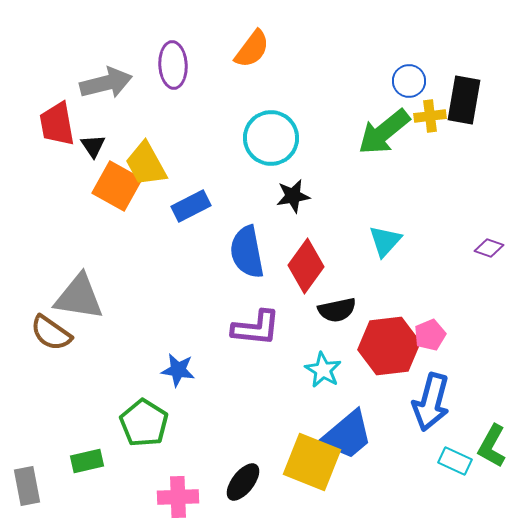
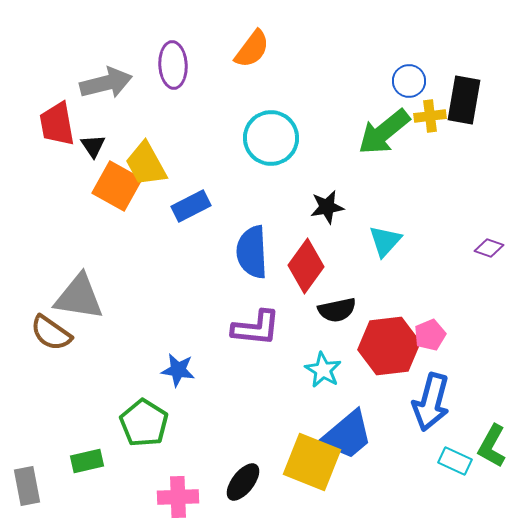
black star: moved 34 px right, 11 px down
blue semicircle: moved 5 px right; rotated 8 degrees clockwise
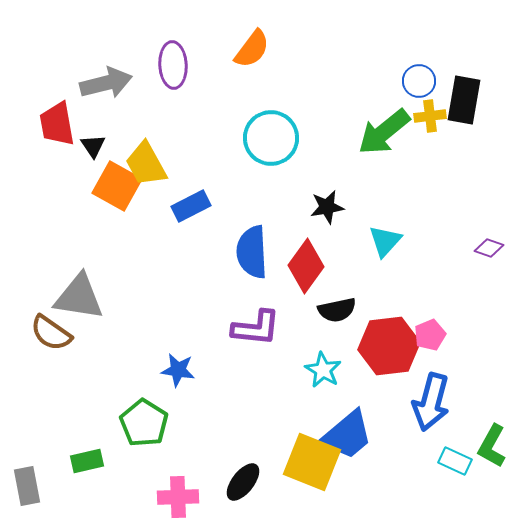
blue circle: moved 10 px right
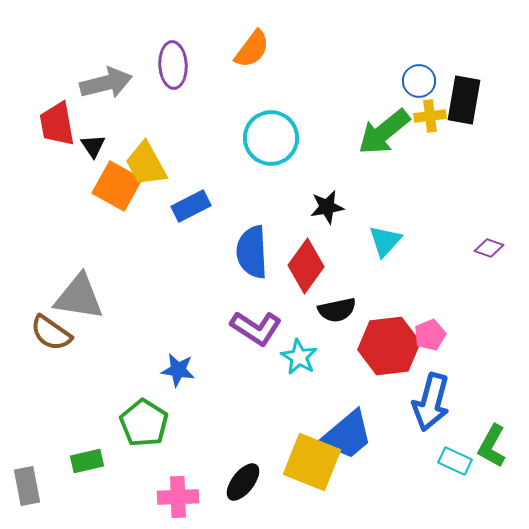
purple L-shape: rotated 27 degrees clockwise
cyan star: moved 24 px left, 13 px up
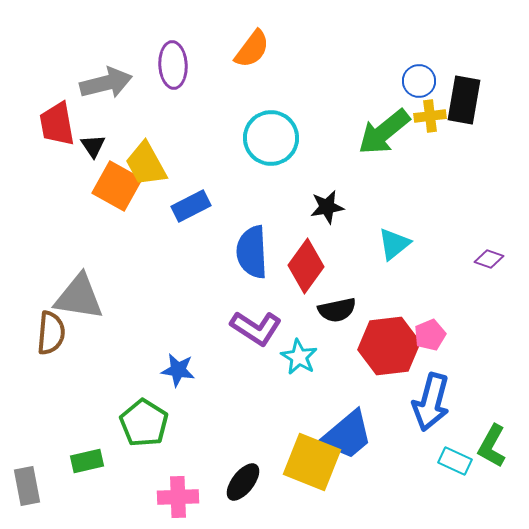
cyan triangle: moved 9 px right, 3 px down; rotated 9 degrees clockwise
purple diamond: moved 11 px down
brown semicircle: rotated 120 degrees counterclockwise
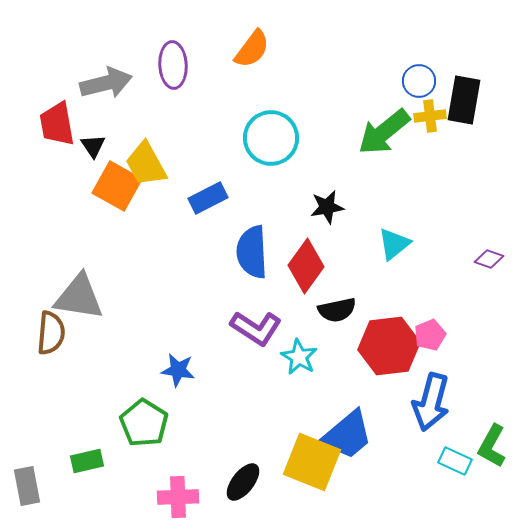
blue rectangle: moved 17 px right, 8 px up
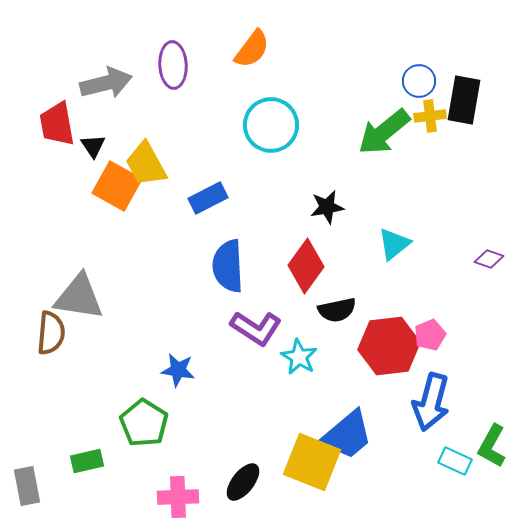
cyan circle: moved 13 px up
blue semicircle: moved 24 px left, 14 px down
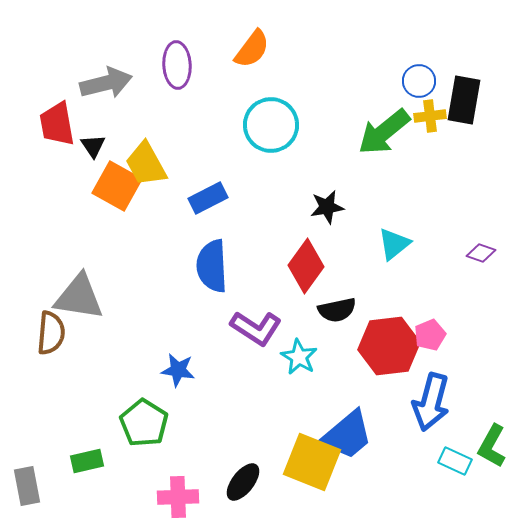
purple ellipse: moved 4 px right
purple diamond: moved 8 px left, 6 px up
blue semicircle: moved 16 px left
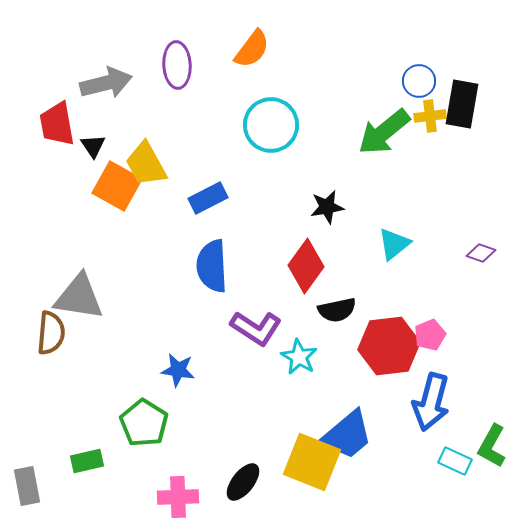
black rectangle: moved 2 px left, 4 px down
